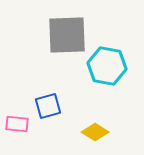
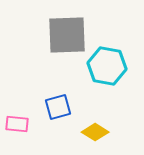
blue square: moved 10 px right, 1 px down
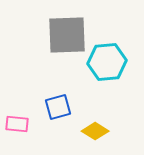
cyan hexagon: moved 4 px up; rotated 15 degrees counterclockwise
yellow diamond: moved 1 px up
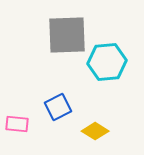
blue square: rotated 12 degrees counterclockwise
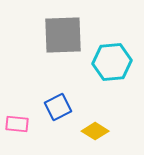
gray square: moved 4 px left
cyan hexagon: moved 5 px right
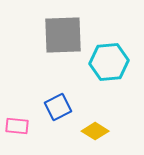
cyan hexagon: moved 3 px left
pink rectangle: moved 2 px down
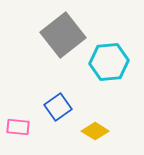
gray square: rotated 36 degrees counterclockwise
blue square: rotated 8 degrees counterclockwise
pink rectangle: moved 1 px right, 1 px down
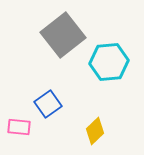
blue square: moved 10 px left, 3 px up
pink rectangle: moved 1 px right
yellow diamond: rotated 76 degrees counterclockwise
